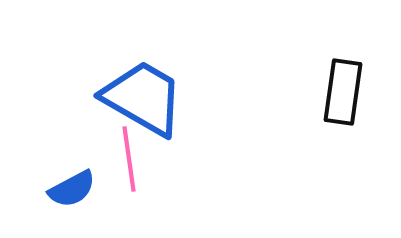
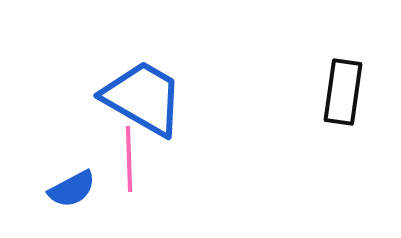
pink line: rotated 6 degrees clockwise
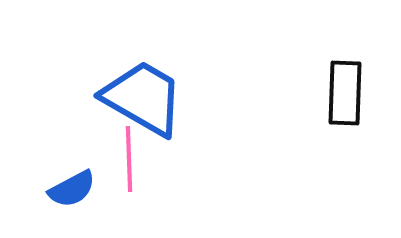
black rectangle: moved 2 px right, 1 px down; rotated 6 degrees counterclockwise
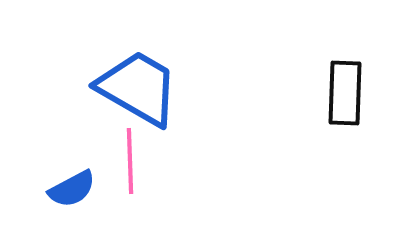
blue trapezoid: moved 5 px left, 10 px up
pink line: moved 1 px right, 2 px down
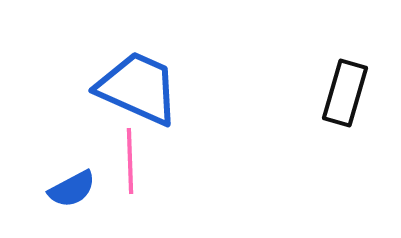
blue trapezoid: rotated 6 degrees counterclockwise
black rectangle: rotated 14 degrees clockwise
